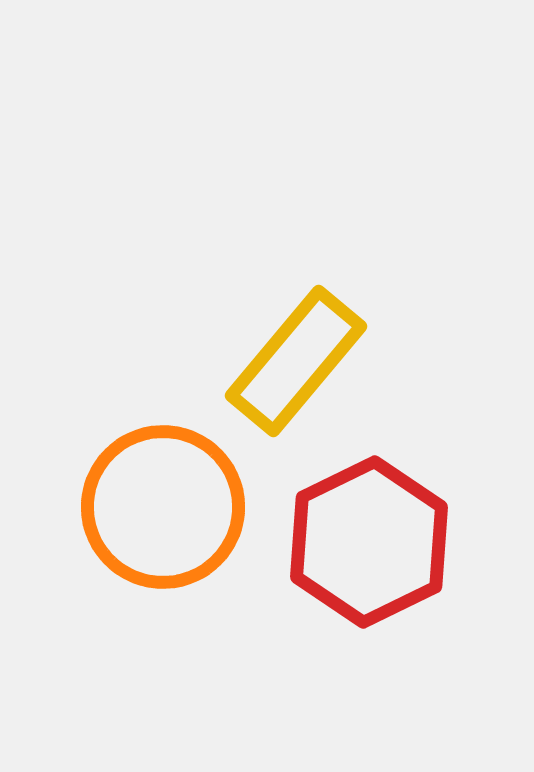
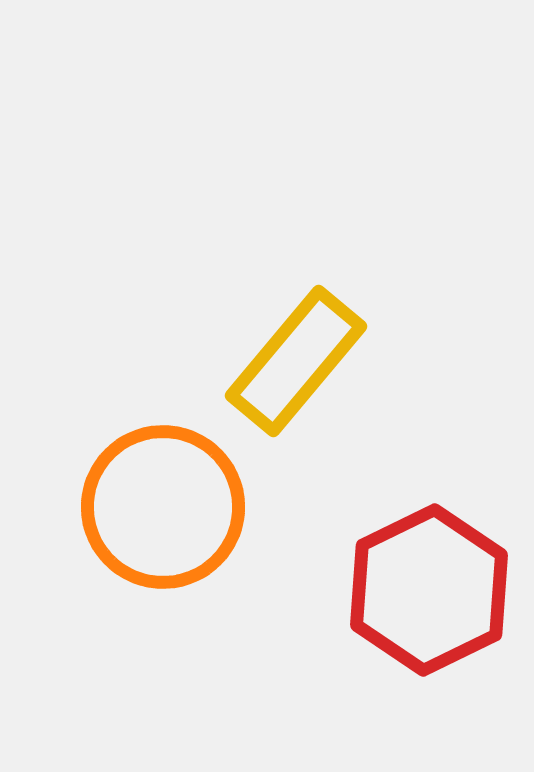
red hexagon: moved 60 px right, 48 px down
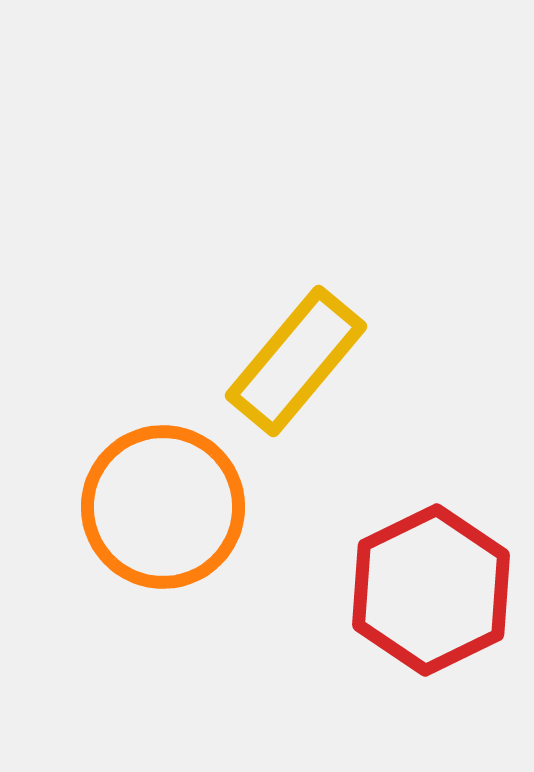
red hexagon: moved 2 px right
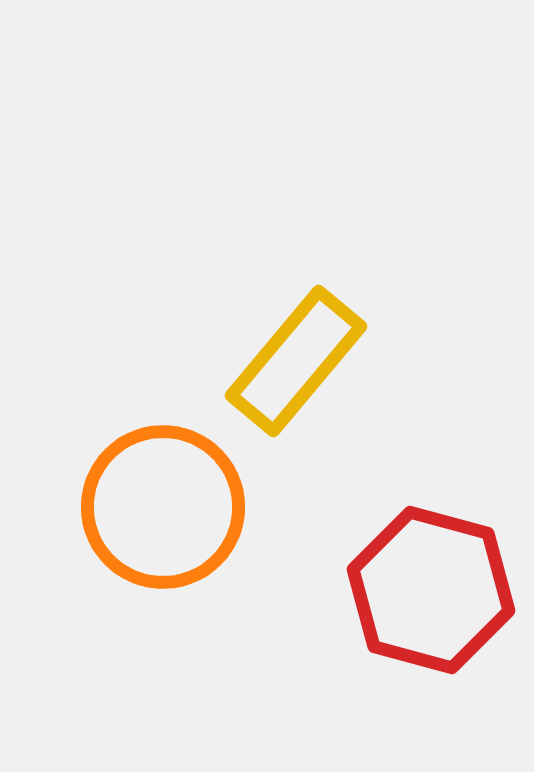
red hexagon: rotated 19 degrees counterclockwise
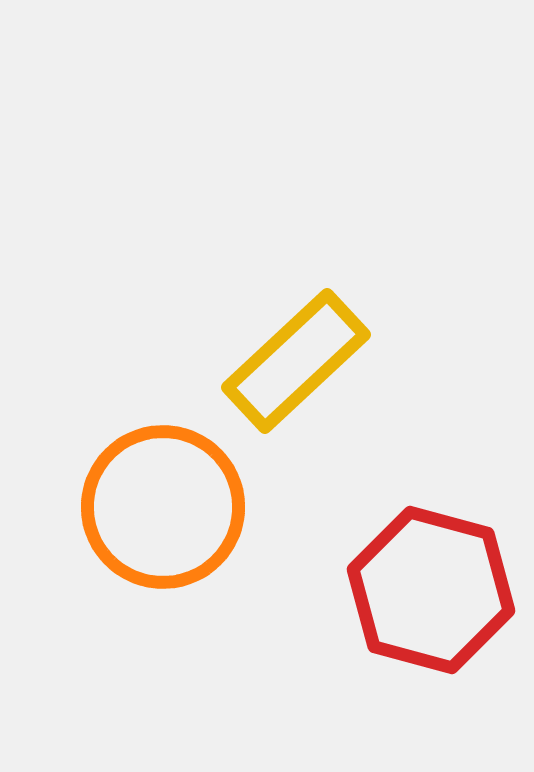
yellow rectangle: rotated 7 degrees clockwise
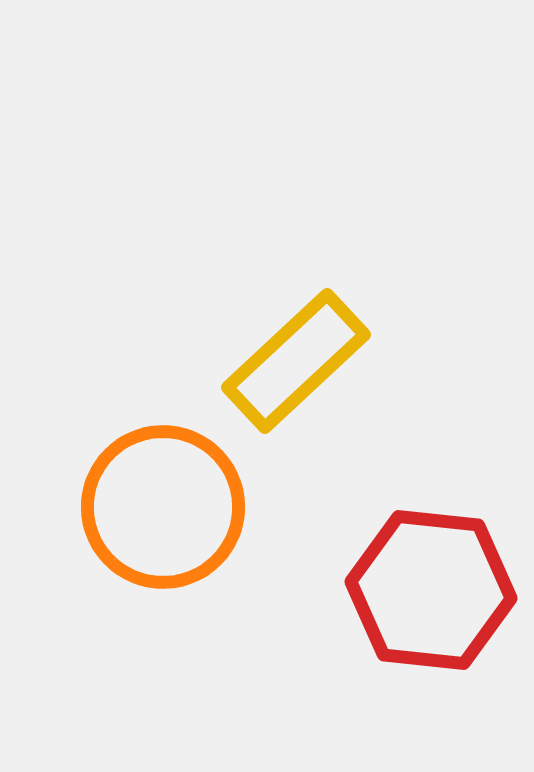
red hexagon: rotated 9 degrees counterclockwise
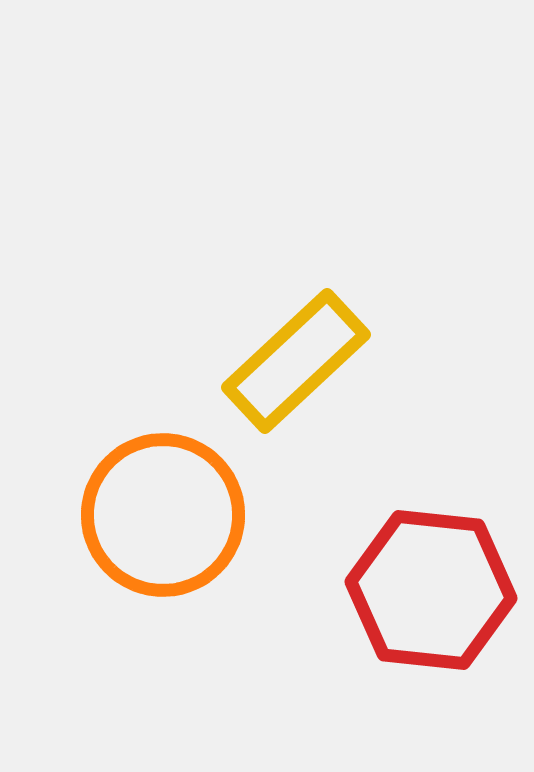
orange circle: moved 8 px down
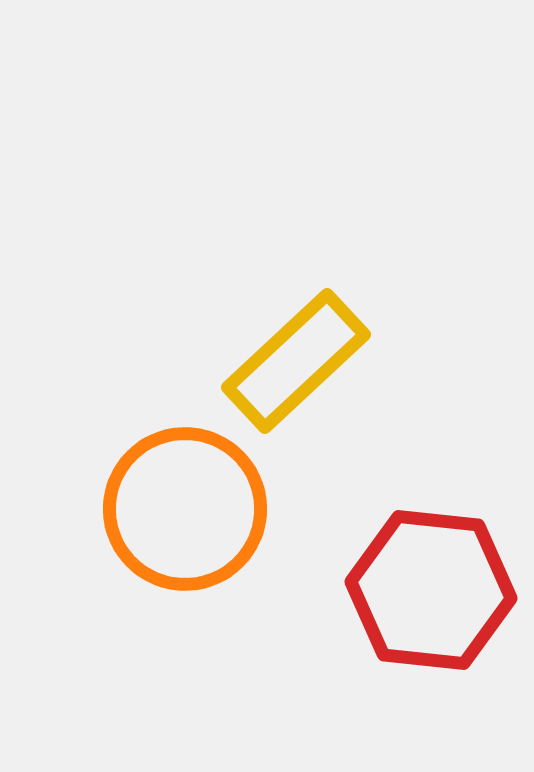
orange circle: moved 22 px right, 6 px up
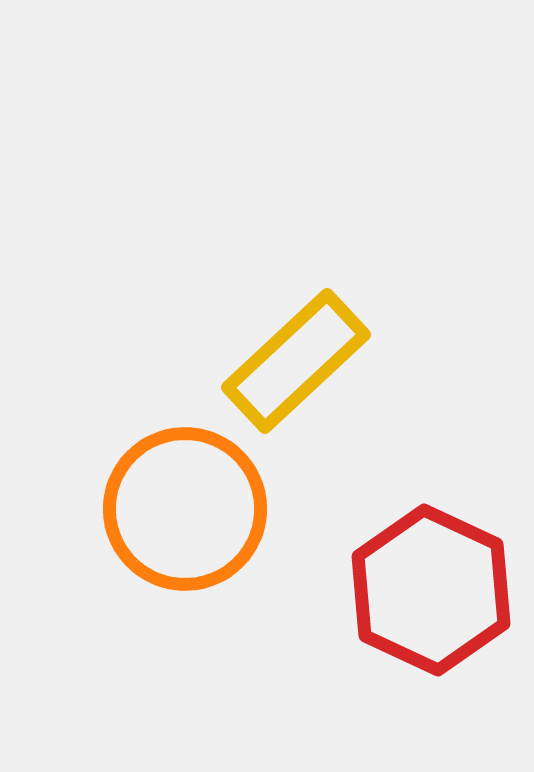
red hexagon: rotated 19 degrees clockwise
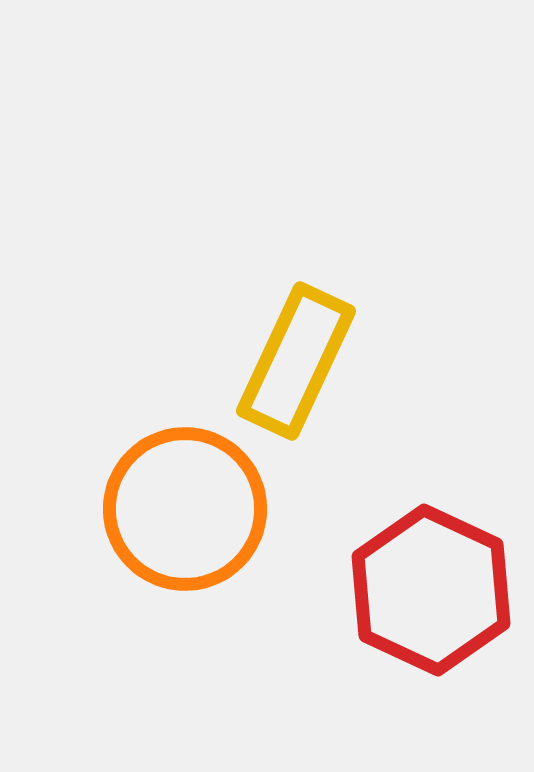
yellow rectangle: rotated 22 degrees counterclockwise
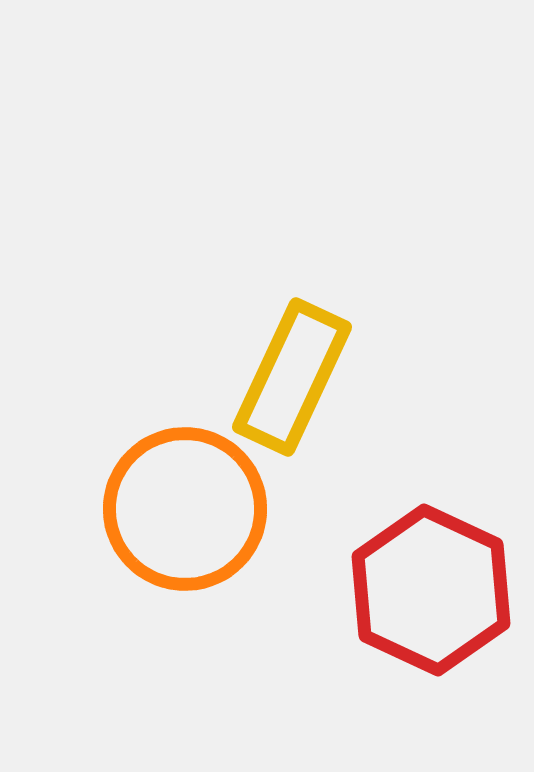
yellow rectangle: moved 4 px left, 16 px down
